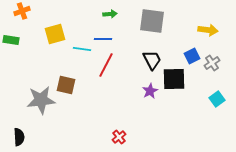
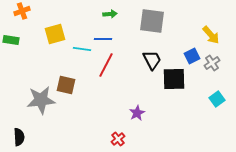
yellow arrow: moved 3 px right, 5 px down; rotated 42 degrees clockwise
purple star: moved 13 px left, 22 px down
red cross: moved 1 px left, 2 px down
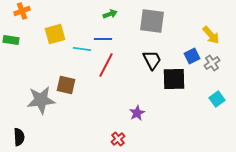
green arrow: rotated 16 degrees counterclockwise
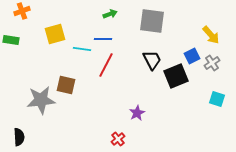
black square: moved 2 px right, 3 px up; rotated 20 degrees counterclockwise
cyan square: rotated 35 degrees counterclockwise
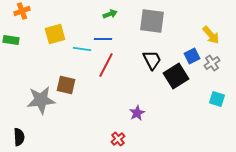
black square: rotated 10 degrees counterclockwise
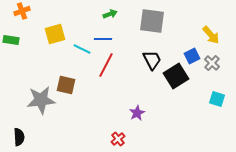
cyan line: rotated 18 degrees clockwise
gray cross: rotated 14 degrees counterclockwise
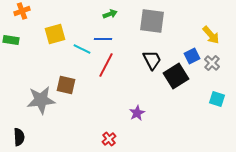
red cross: moved 9 px left
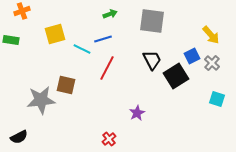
blue line: rotated 18 degrees counterclockwise
red line: moved 1 px right, 3 px down
black semicircle: rotated 66 degrees clockwise
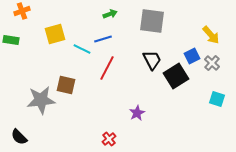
black semicircle: rotated 72 degrees clockwise
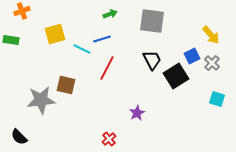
blue line: moved 1 px left
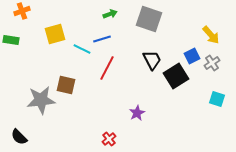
gray square: moved 3 px left, 2 px up; rotated 12 degrees clockwise
gray cross: rotated 14 degrees clockwise
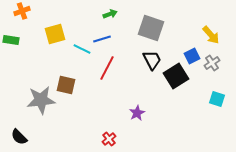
gray square: moved 2 px right, 9 px down
